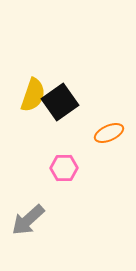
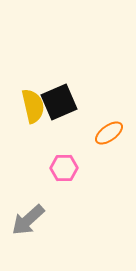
yellow semicircle: moved 11 px down; rotated 32 degrees counterclockwise
black square: moved 1 px left; rotated 12 degrees clockwise
orange ellipse: rotated 12 degrees counterclockwise
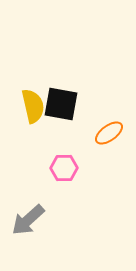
black square: moved 2 px right, 2 px down; rotated 33 degrees clockwise
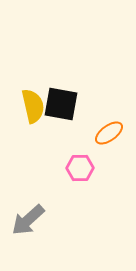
pink hexagon: moved 16 px right
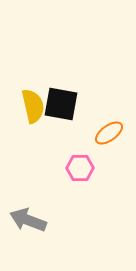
gray arrow: rotated 63 degrees clockwise
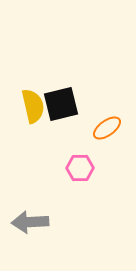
black square: rotated 24 degrees counterclockwise
orange ellipse: moved 2 px left, 5 px up
gray arrow: moved 2 px right, 2 px down; rotated 24 degrees counterclockwise
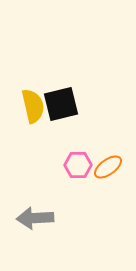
orange ellipse: moved 1 px right, 39 px down
pink hexagon: moved 2 px left, 3 px up
gray arrow: moved 5 px right, 4 px up
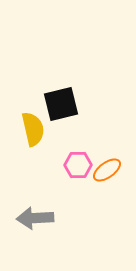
yellow semicircle: moved 23 px down
orange ellipse: moved 1 px left, 3 px down
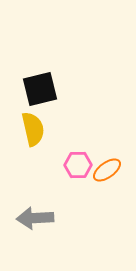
black square: moved 21 px left, 15 px up
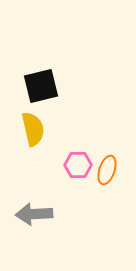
black square: moved 1 px right, 3 px up
orange ellipse: rotated 36 degrees counterclockwise
gray arrow: moved 1 px left, 4 px up
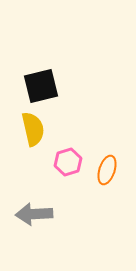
pink hexagon: moved 10 px left, 3 px up; rotated 16 degrees counterclockwise
